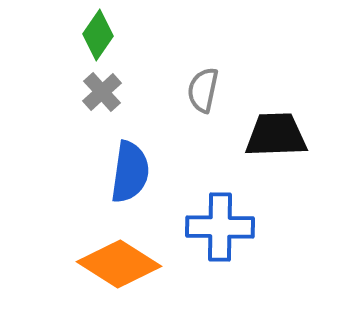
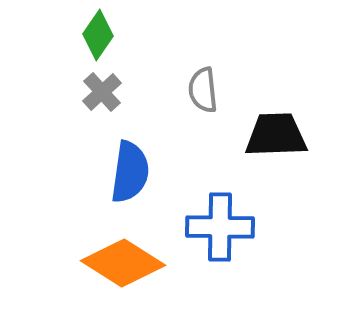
gray semicircle: rotated 18 degrees counterclockwise
orange diamond: moved 4 px right, 1 px up
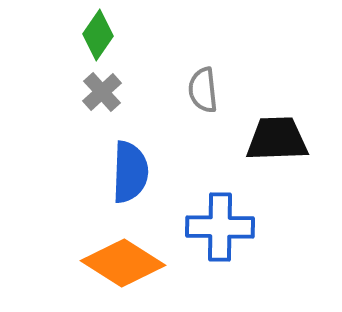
black trapezoid: moved 1 px right, 4 px down
blue semicircle: rotated 6 degrees counterclockwise
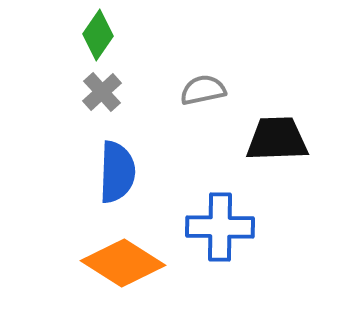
gray semicircle: rotated 84 degrees clockwise
blue semicircle: moved 13 px left
